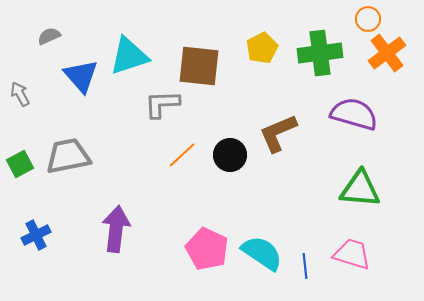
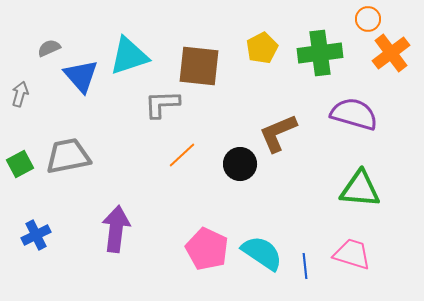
gray semicircle: moved 12 px down
orange cross: moved 4 px right
gray arrow: rotated 45 degrees clockwise
black circle: moved 10 px right, 9 px down
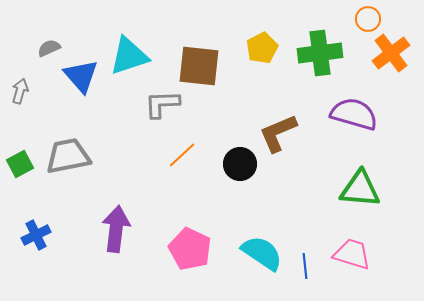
gray arrow: moved 3 px up
pink pentagon: moved 17 px left
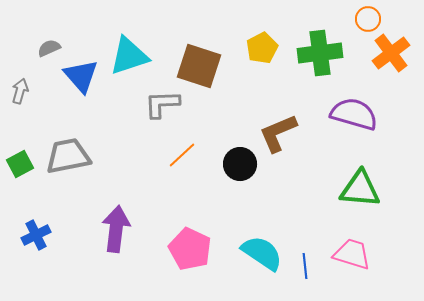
brown square: rotated 12 degrees clockwise
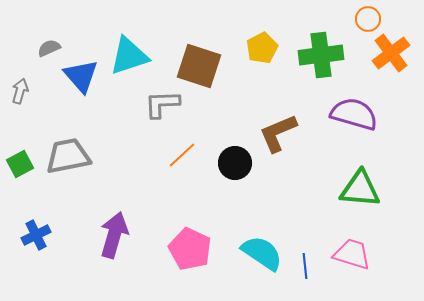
green cross: moved 1 px right, 2 px down
black circle: moved 5 px left, 1 px up
purple arrow: moved 2 px left, 6 px down; rotated 9 degrees clockwise
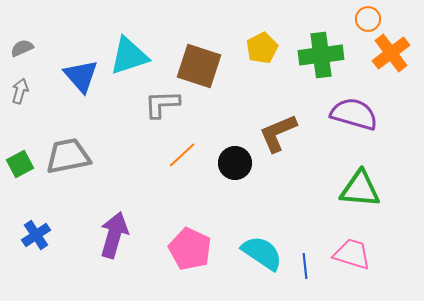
gray semicircle: moved 27 px left
blue cross: rotated 8 degrees counterclockwise
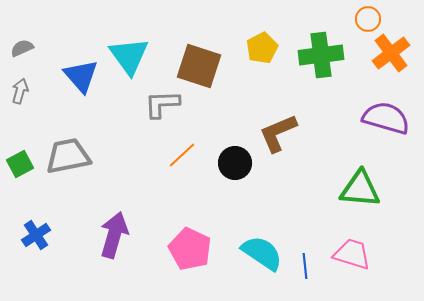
cyan triangle: rotated 48 degrees counterclockwise
purple semicircle: moved 32 px right, 4 px down
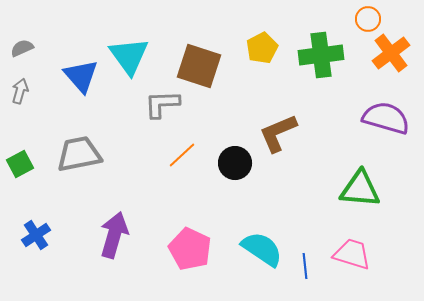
gray trapezoid: moved 11 px right, 2 px up
cyan semicircle: moved 4 px up
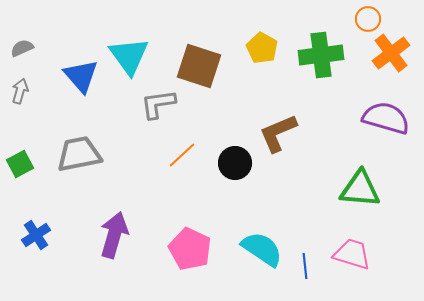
yellow pentagon: rotated 16 degrees counterclockwise
gray L-shape: moved 4 px left; rotated 6 degrees counterclockwise
